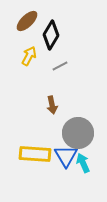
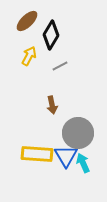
yellow rectangle: moved 2 px right
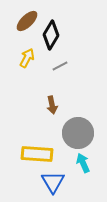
yellow arrow: moved 2 px left, 2 px down
blue triangle: moved 13 px left, 26 px down
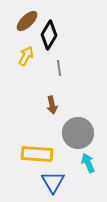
black diamond: moved 2 px left
yellow arrow: moved 1 px left, 2 px up
gray line: moved 1 px left, 2 px down; rotated 70 degrees counterclockwise
cyan arrow: moved 5 px right
